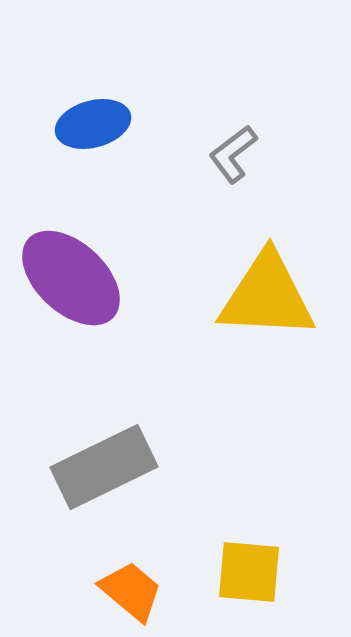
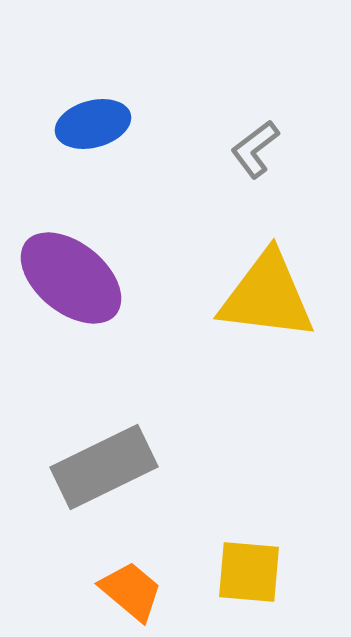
gray L-shape: moved 22 px right, 5 px up
purple ellipse: rotated 4 degrees counterclockwise
yellow triangle: rotated 4 degrees clockwise
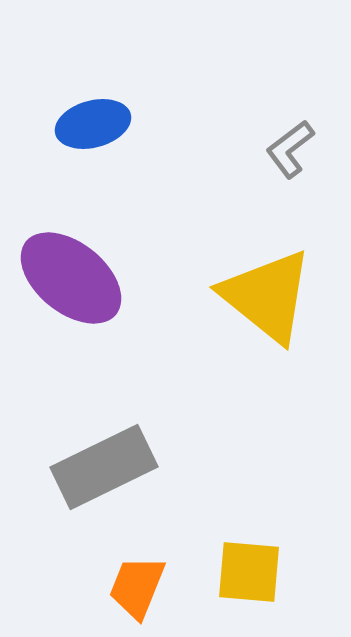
gray L-shape: moved 35 px right
yellow triangle: rotated 32 degrees clockwise
orange trapezoid: moved 6 px right, 4 px up; rotated 108 degrees counterclockwise
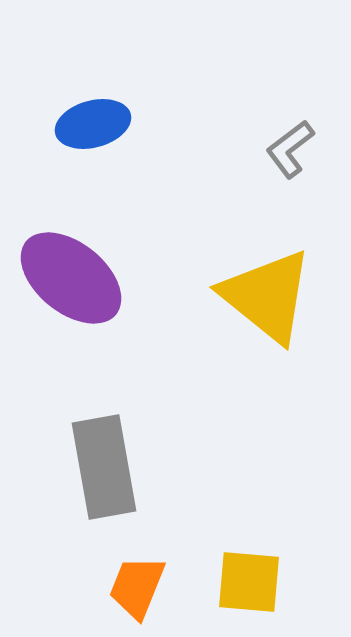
gray rectangle: rotated 74 degrees counterclockwise
yellow square: moved 10 px down
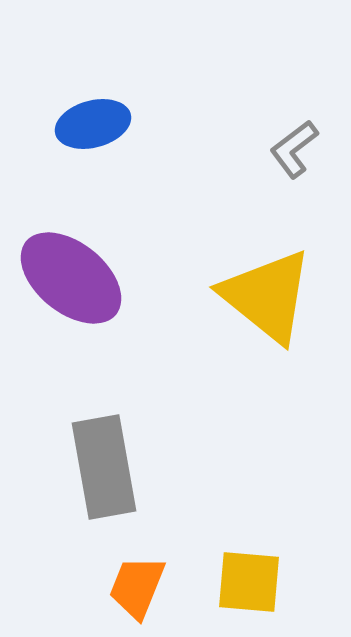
gray L-shape: moved 4 px right
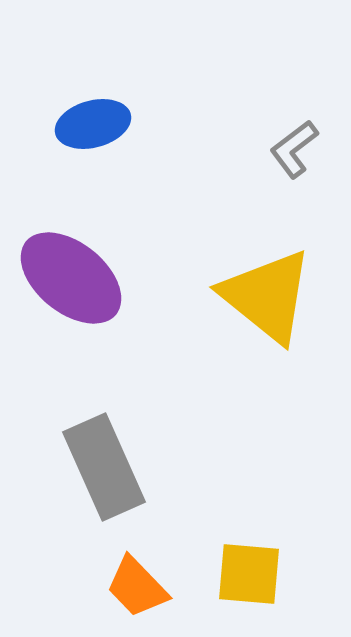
gray rectangle: rotated 14 degrees counterclockwise
yellow square: moved 8 px up
orange trapezoid: rotated 66 degrees counterclockwise
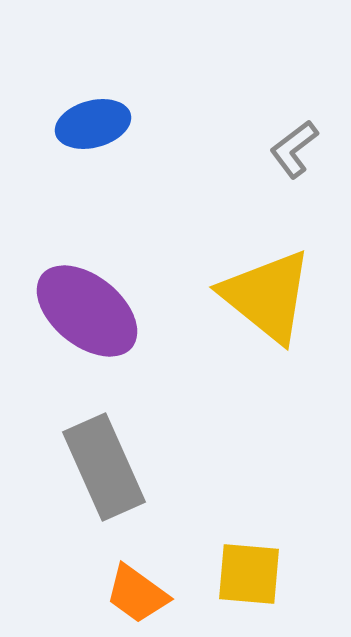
purple ellipse: moved 16 px right, 33 px down
orange trapezoid: moved 7 px down; rotated 10 degrees counterclockwise
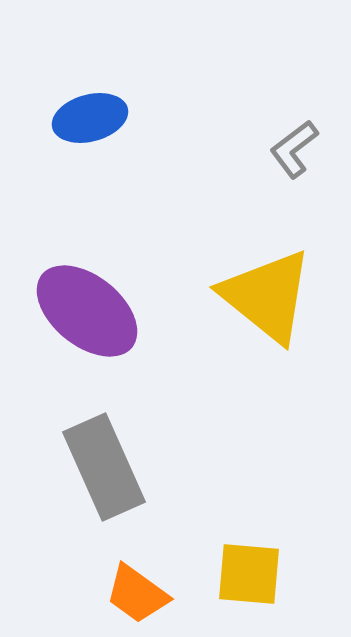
blue ellipse: moved 3 px left, 6 px up
